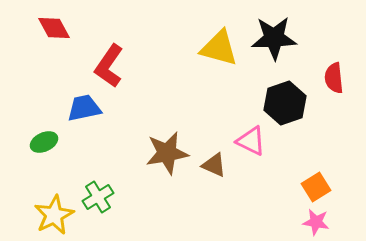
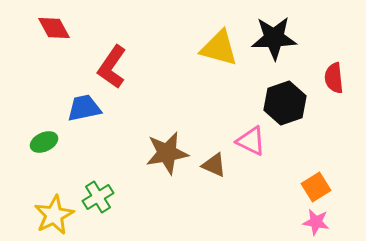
red L-shape: moved 3 px right, 1 px down
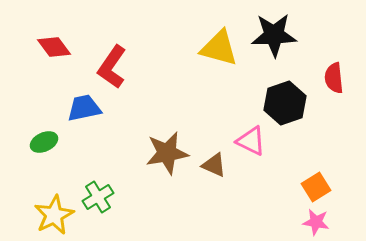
red diamond: moved 19 px down; rotated 8 degrees counterclockwise
black star: moved 3 px up
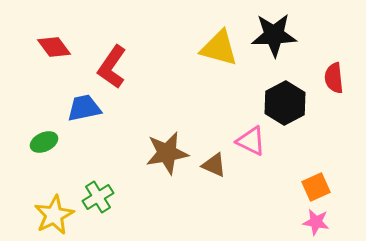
black hexagon: rotated 9 degrees counterclockwise
orange square: rotated 8 degrees clockwise
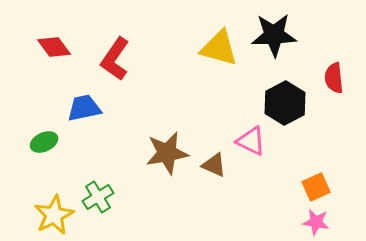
red L-shape: moved 3 px right, 8 px up
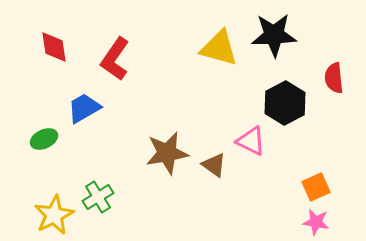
red diamond: rotated 28 degrees clockwise
blue trapezoid: rotated 18 degrees counterclockwise
green ellipse: moved 3 px up
brown triangle: rotated 12 degrees clockwise
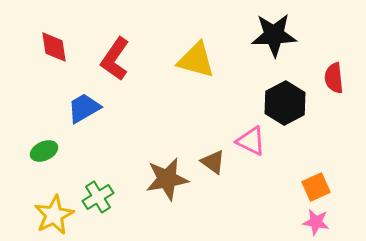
yellow triangle: moved 23 px left, 12 px down
green ellipse: moved 12 px down
brown star: moved 26 px down
brown triangle: moved 1 px left, 3 px up
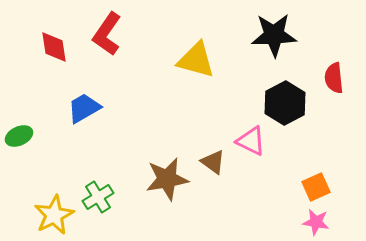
red L-shape: moved 8 px left, 25 px up
green ellipse: moved 25 px left, 15 px up
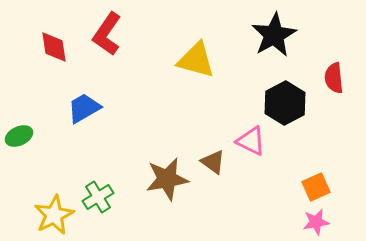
black star: rotated 27 degrees counterclockwise
pink star: rotated 20 degrees counterclockwise
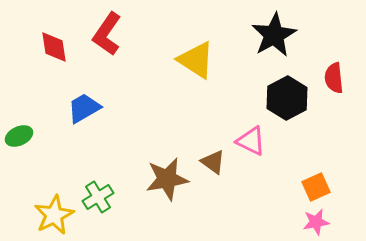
yellow triangle: rotated 18 degrees clockwise
black hexagon: moved 2 px right, 5 px up
